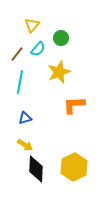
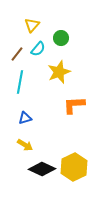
black diamond: moved 6 px right; rotated 68 degrees counterclockwise
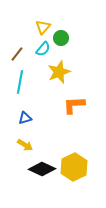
yellow triangle: moved 11 px right, 2 px down
cyan semicircle: moved 5 px right
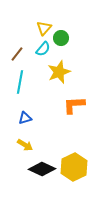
yellow triangle: moved 1 px right, 1 px down
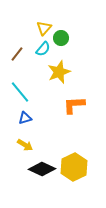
cyan line: moved 10 px down; rotated 50 degrees counterclockwise
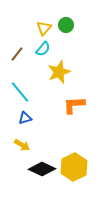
green circle: moved 5 px right, 13 px up
yellow arrow: moved 3 px left
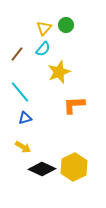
yellow arrow: moved 1 px right, 2 px down
